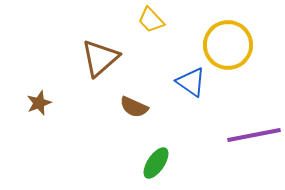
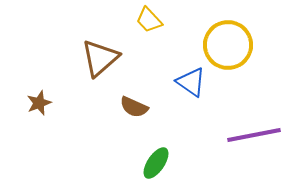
yellow trapezoid: moved 2 px left
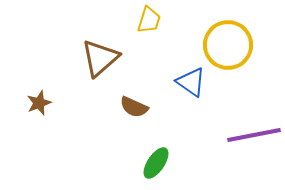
yellow trapezoid: rotated 120 degrees counterclockwise
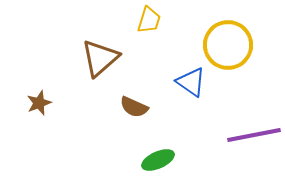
green ellipse: moved 2 px right, 3 px up; rotated 32 degrees clockwise
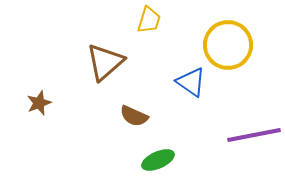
brown triangle: moved 5 px right, 4 px down
brown semicircle: moved 9 px down
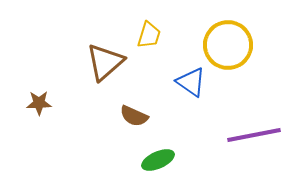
yellow trapezoid: moved 15 px down
brown star: rotated 20 degrees clockwise
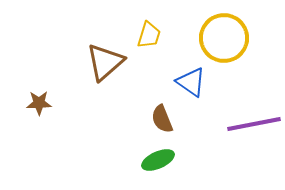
yellow circle: moved 4 px left, 7 px up
brown semicircle: moved 28 px right, 3 px down; rotated 44 degrees clockwise
purple line: moved 11 px up
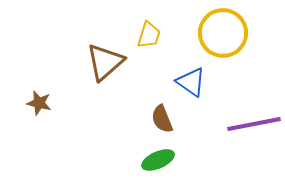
yellow circle: moved 1 px left, 5 px up
brown star: rotated 15 degrees clockwise
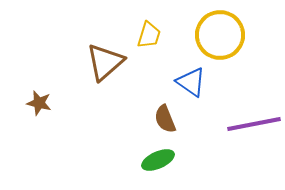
yellow circle: moved 3 px left, 2 px down
brown semicircle: moved 3 px right
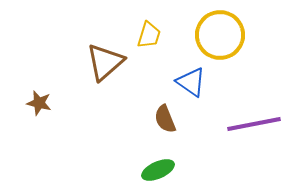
green ellipse: moved 10 px down
